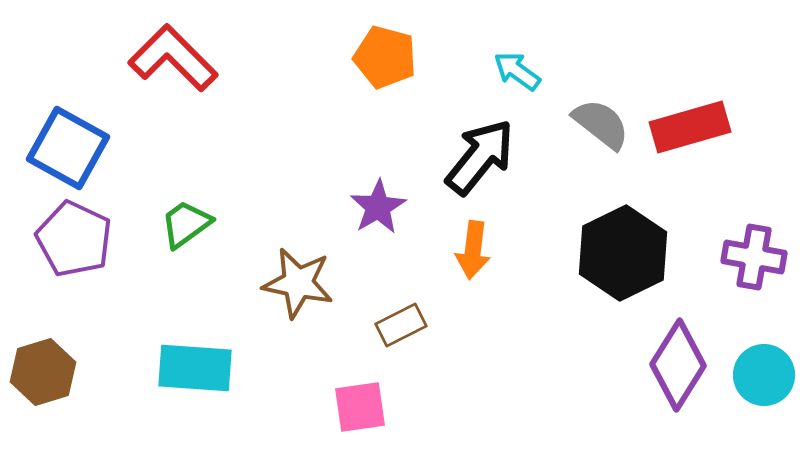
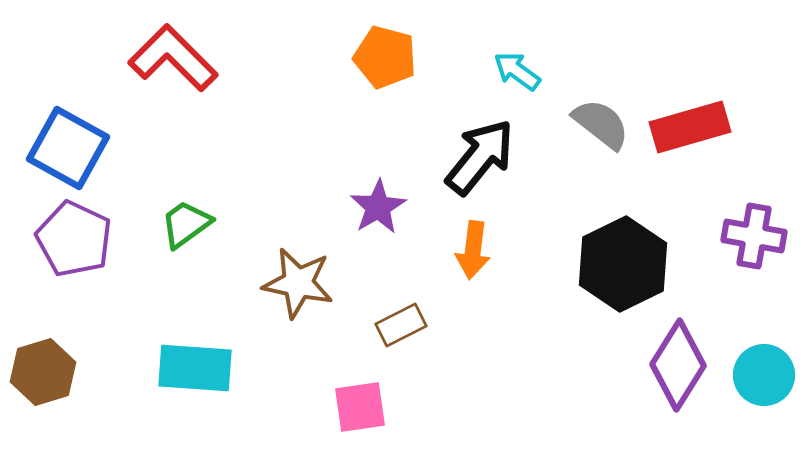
black hexagon: moved 11 px down
purple cross: moved 21 px up
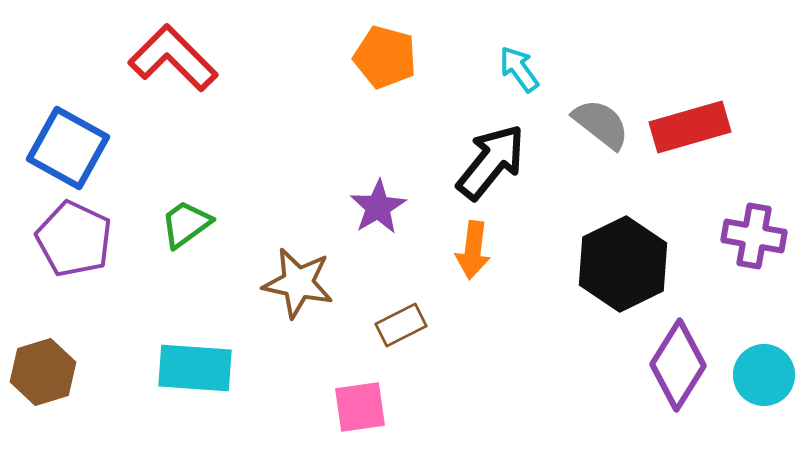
cyan arrow: moved 2 px right, 2 px up; rotated 18 degrees clockwise
black arrow: moved 11 px right, 5 px down
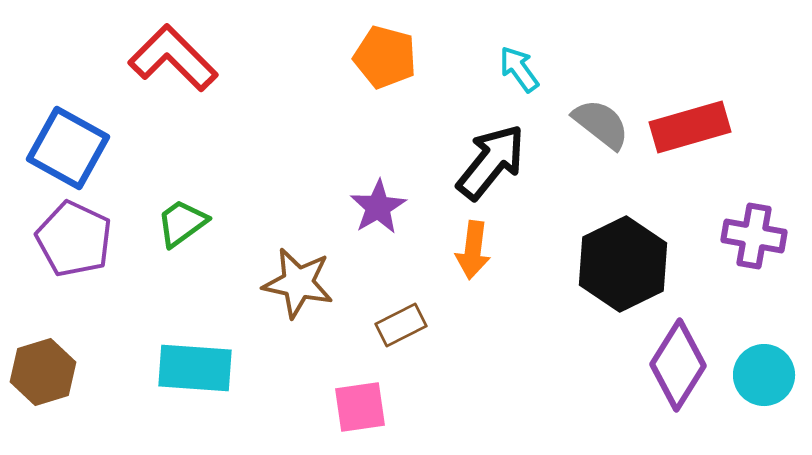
green trapezoid: moved 4 px left, 1 px up
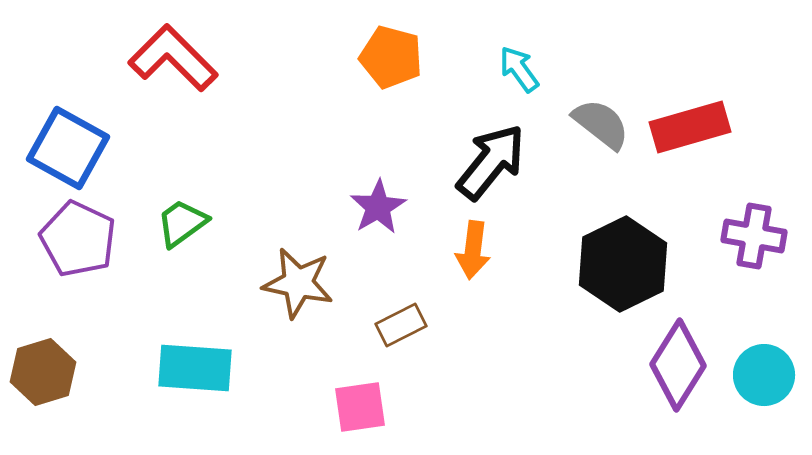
orange pentagon: moved 6 px right
purple pentagon: moved 4 px right
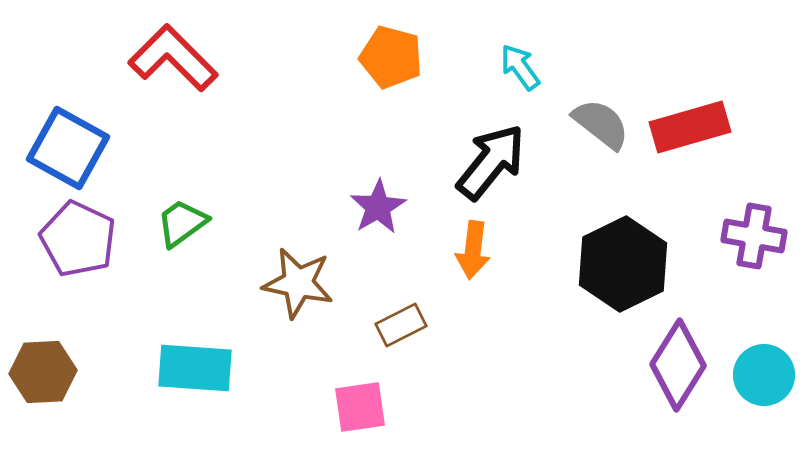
cyan arrow: moved 1 px right, 2 px up
brown hexagon: rotated 14 degrees clockwise
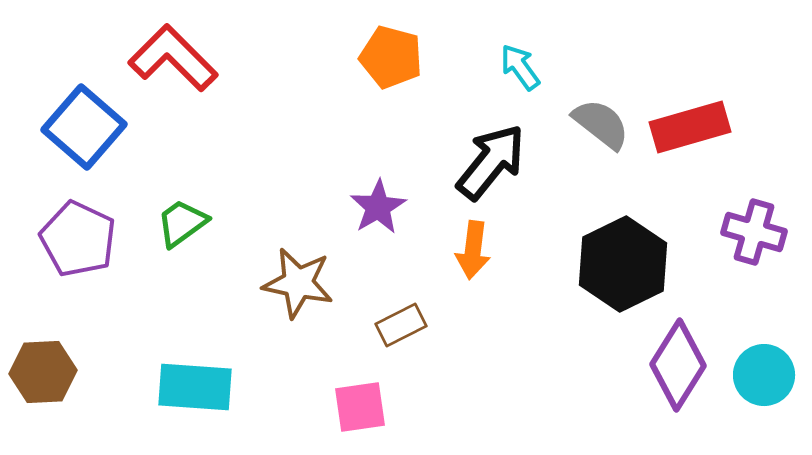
blue square: moved 16 px right, 21 px up; rotated 12 degrees clockwise
purple cross: moved 4 px up; rotated 6 degrees clockwise
cyan rectangle: moved 19 px down
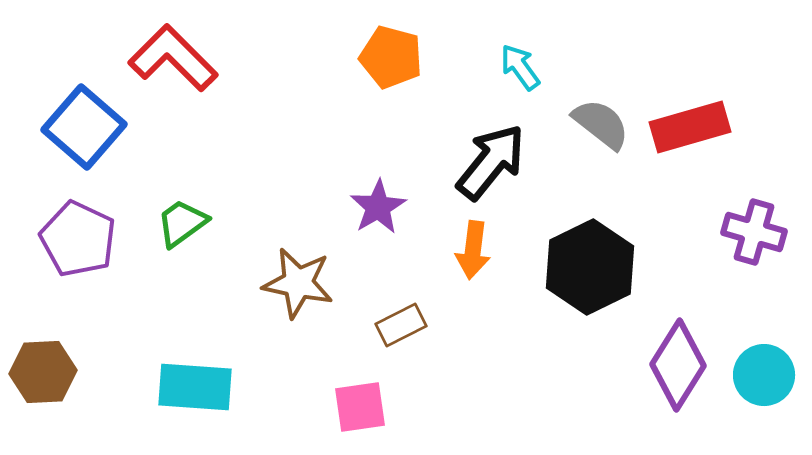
black hexagon: moved 33 px left, 3 px down
